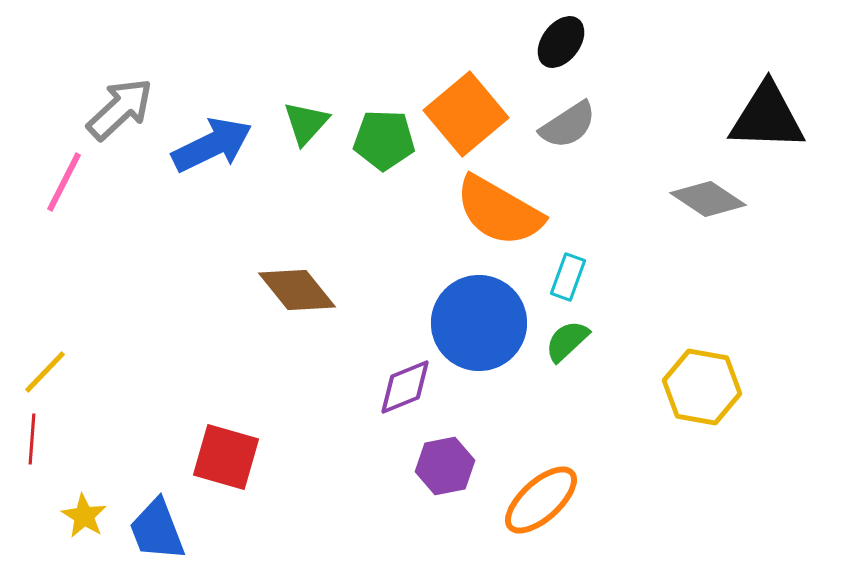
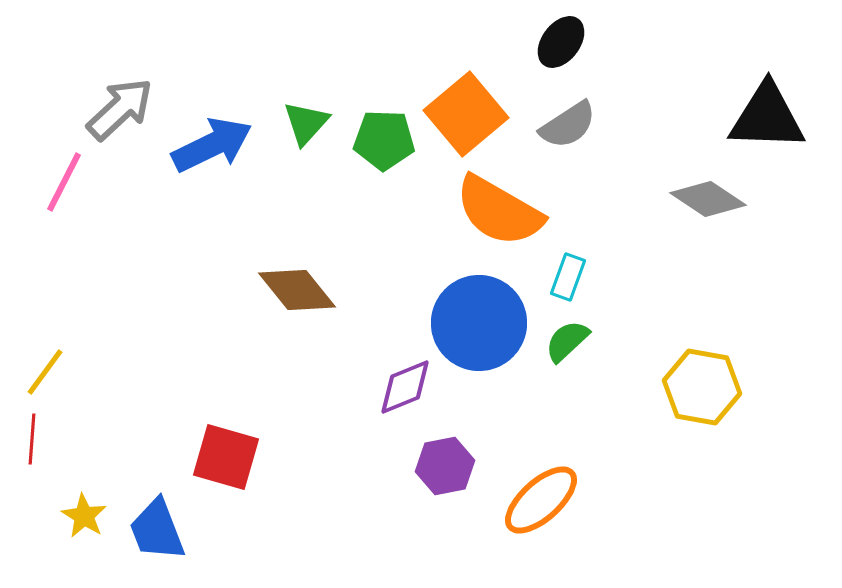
yellow line: rotated 8 degrees counterclockwise
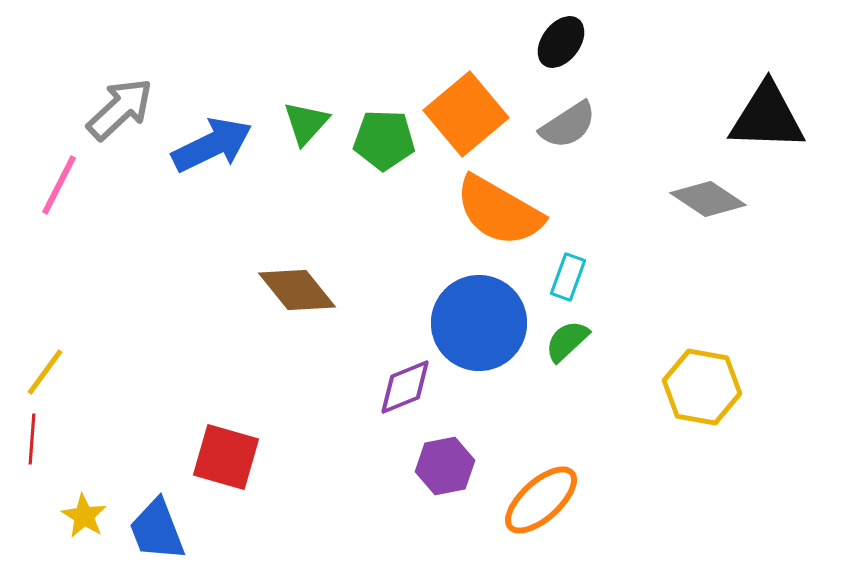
pink line: moved 5 px left, 3 px down
